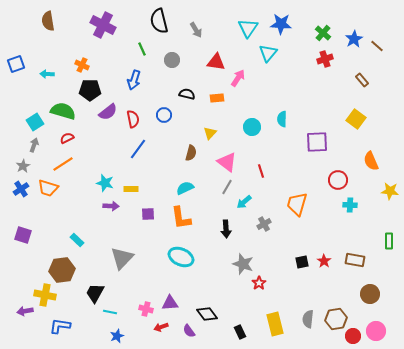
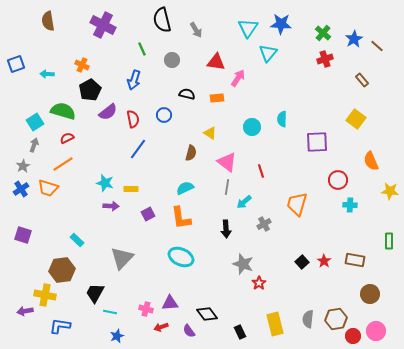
black semicircle at (159, 21): moved 3 px right, 1 px up
black pentagon at (90, 90): rotated 30 degrees counterclockwise
yellow triangle at (210, 133): rotated 40 degrees counterclockwise
gray line at (227, 187): rotated 21 degrees counterclockwise
purple square at (148, 214): rotated 24 degrees counterclockwise
black square at (302, 262): rotated 32 degrees counterclockwise
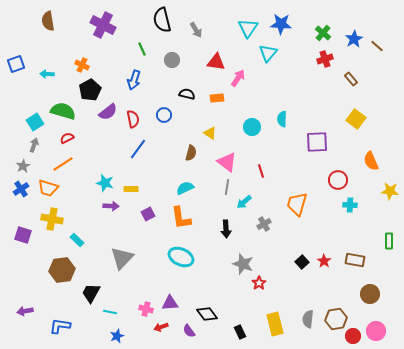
brown rectangle at (362, 80): moved 11 px left, 1 px up
black trapezoid at (95, 293): moved 4 px left
yellow cross at (45, 295): moved 7 px right, 76 px up
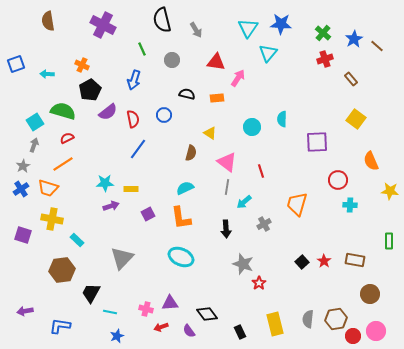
cyan star at (105, 183): rotated 18 degrees counterclockwise
purple arrow at (111, 206): rotated 21 degrees counterclockwise
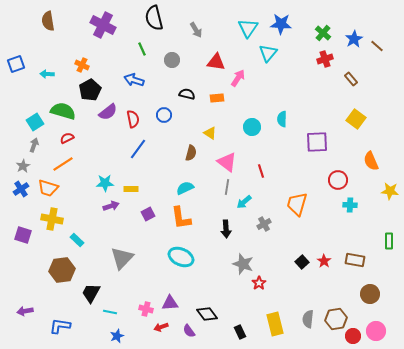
black semicircle at (162, 20): moved 8 px left, 2 px up
blue arrow at (134, 80): rotated 90 degrees clockwise
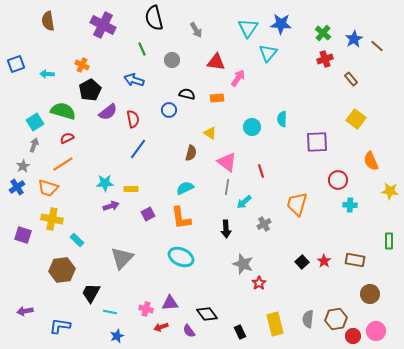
blue circle at (164, 115): moved 5 px right, 5 px up
blue cross at (21, 189): moved 4 px left, 2 px up
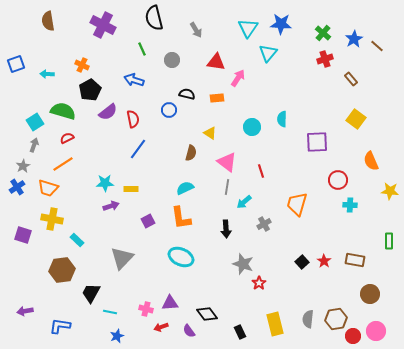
purple square at (148, 214): moved 7 px down
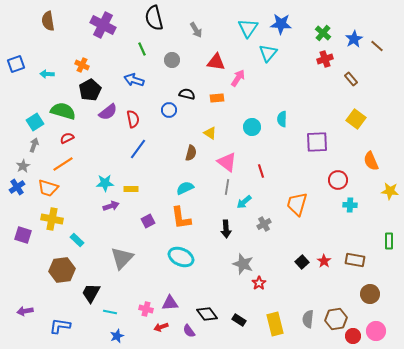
black rectangle at (240, 332): moved 1 px left, 12 px up; rotated 32 degrees counterclockwise
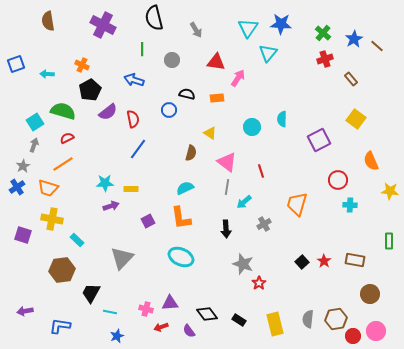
green line at (142, 49): rotated 24 degrees clockwise
purple square at (317, 142): moved 2 px right, 2 px up; rotated 25 degrees counterclockwise
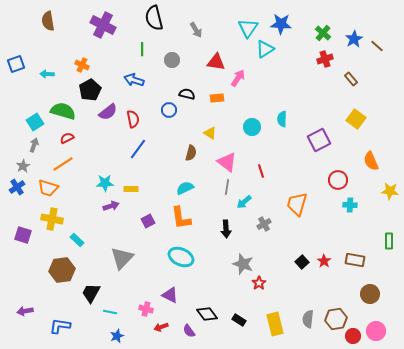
cyan triangle at (268, 53): moved 3 px left, 4 px up; rotated 18 degrees clockwise
purple triangle at (170, 303): moved 8 px up; rotated 30 degrees clockwise
